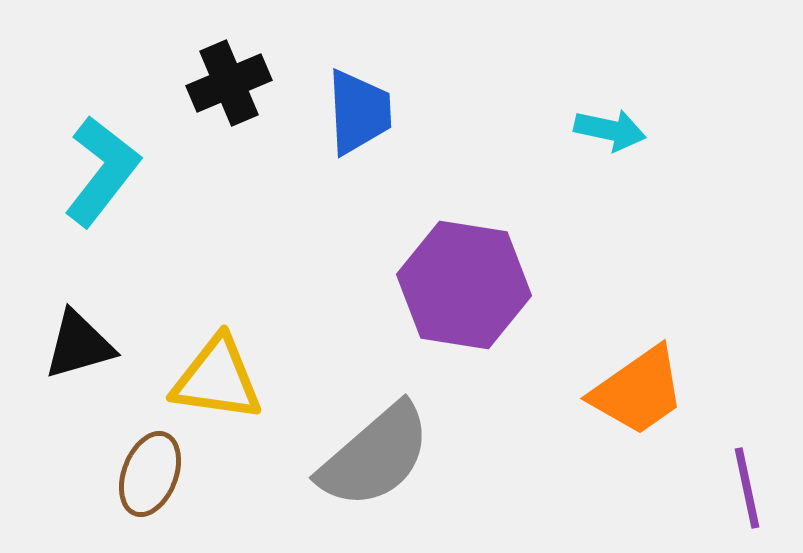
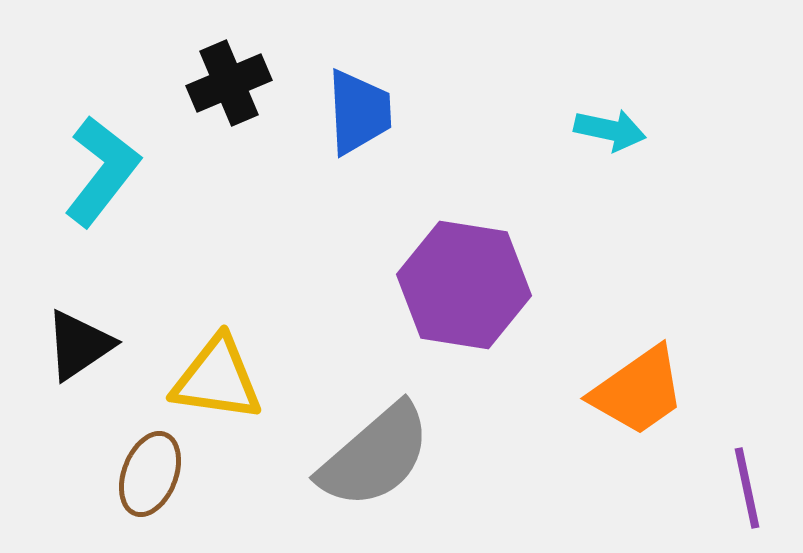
black triangle: rotated 18 degrees counterclockwise
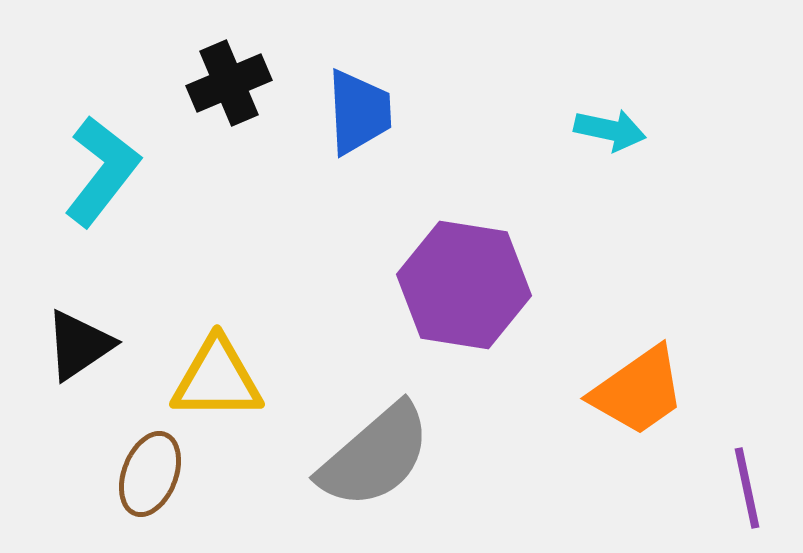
yellow triangle: rotated 8 degrees counterclockwise
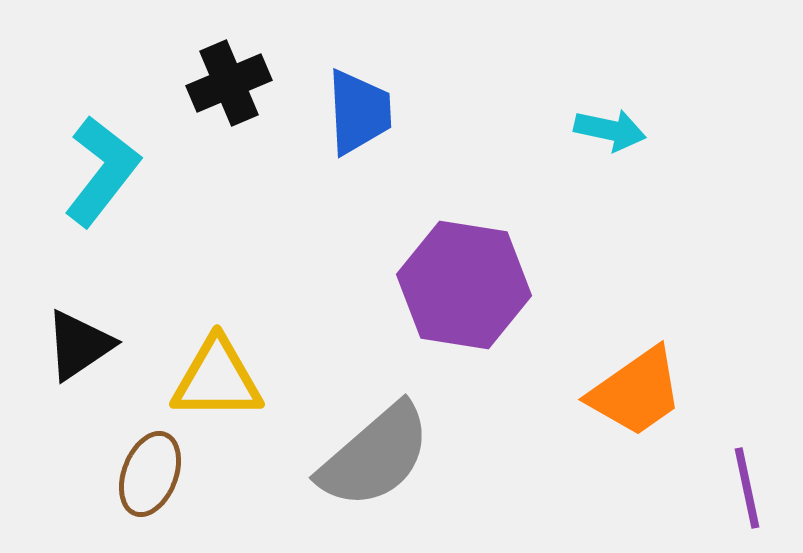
orange trapezoid: moved 2 px left, 1 px down
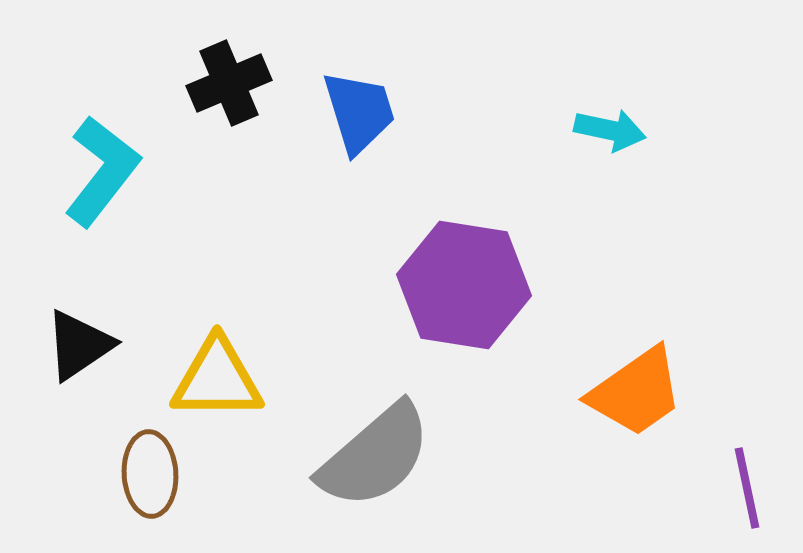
blue trapezoid: rotated 14 degrees counterclockwise
brown ellipse: rotated 24 degrees counterclockwise
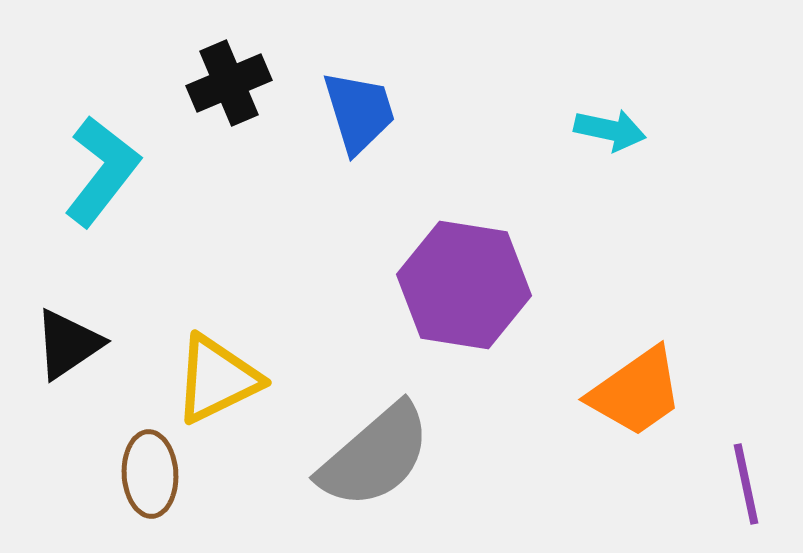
black triangle: moved 11 px left, 1 px up
yellow triangle: rotated 26 degrees counterclockwise
purple line: moved 1 px left, 4 px up
